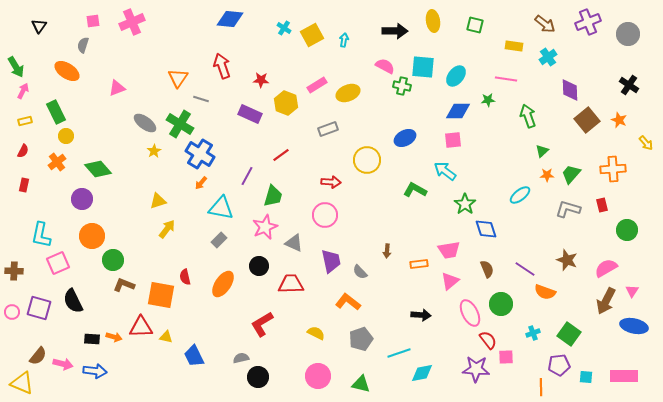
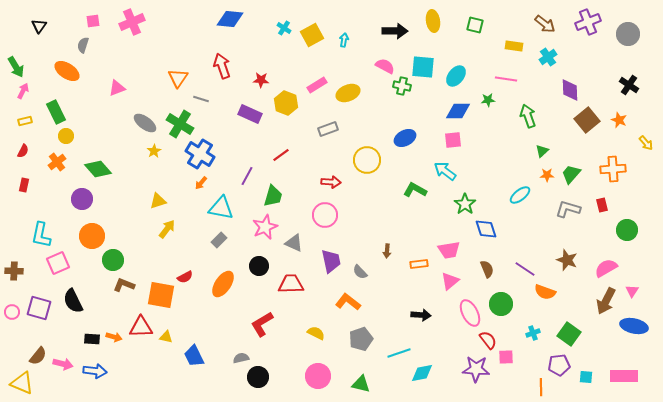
red semicircle at (185, 277): rotated 105 degrees counterclockwise
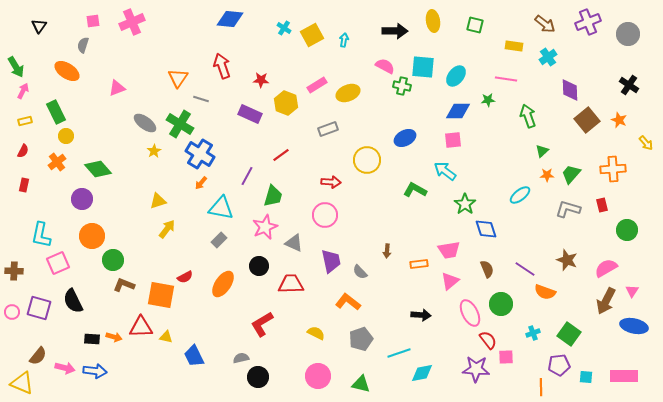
pink arrow at (63, 364): moved 2 px right, 4 px down
